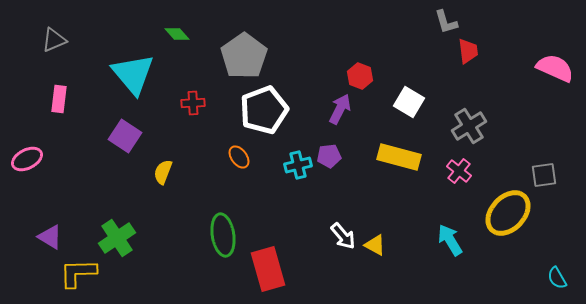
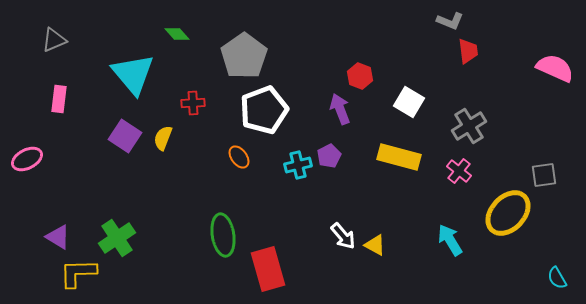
gray L-shape: moved 4 px right, 1 px up; rotated 52 degrees counterclockwise
purple arrow: rotated 48 degrees counterclockwise
purple pentagon: rotated 20 degrees counterclockwise
yellow semicircle: moved 34 px up
purple triangle: moved 8 px right
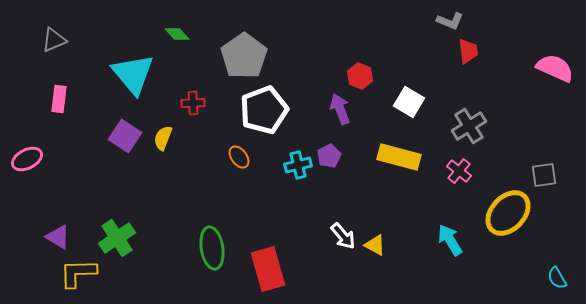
green ellipse: moved 11 px left, 13 px down
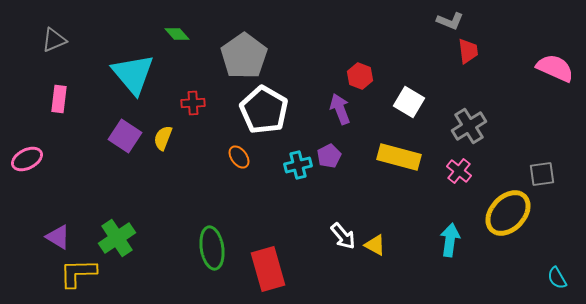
white pentagon: rotated 21 degrees counterclockwise
gray square: moved 2 px left, 1 px up
cyan arrow: rotated 40 degrees clockwise
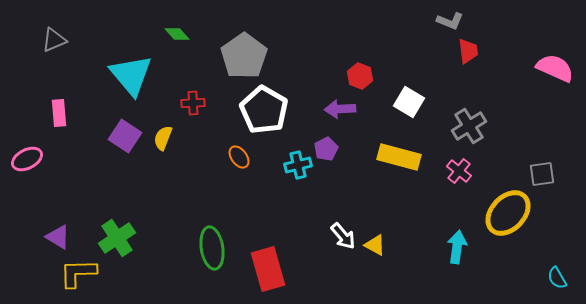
cyan triangle: moved 2 px left, 1 px down
pink rectangle: moved 14 px down; rotated 12 degrees counterclockwise
purple arrow: rotated 72 degrees counterclockwise
purple pentagon: moved 3 px left, 7 px up
cyan arrow: moved 7 px right, 7 px down
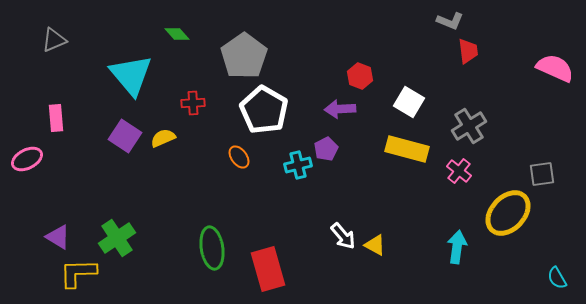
pink rectangle: moved 3 px left, 5 px down
yellow semicircle: rotated 45 degrees clockwise
yellow rectangle: moved 8 px right, 8 px up
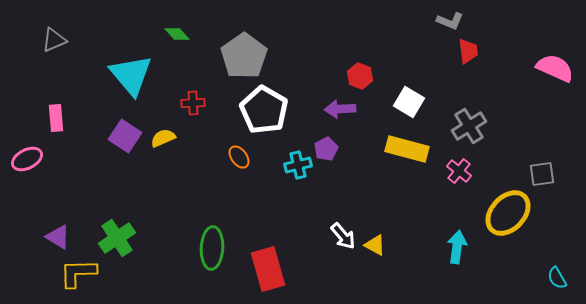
green ellipse: rotated 12 degrees clockwise
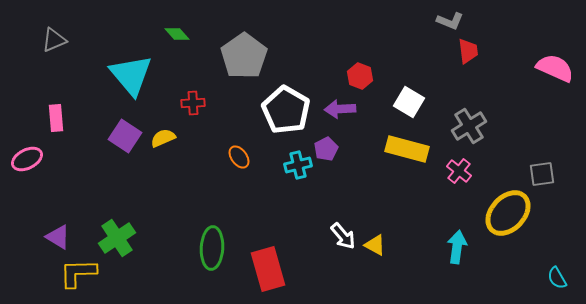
white pentagon: moved 22 px right
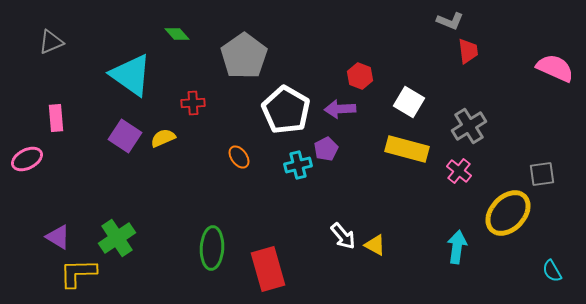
gray triangle: moved 3 px left, 2 px down
cyan triangle: rotated 15 degrees counterclockwise
cyan semicircle: moved 5 px left, 7 px up
